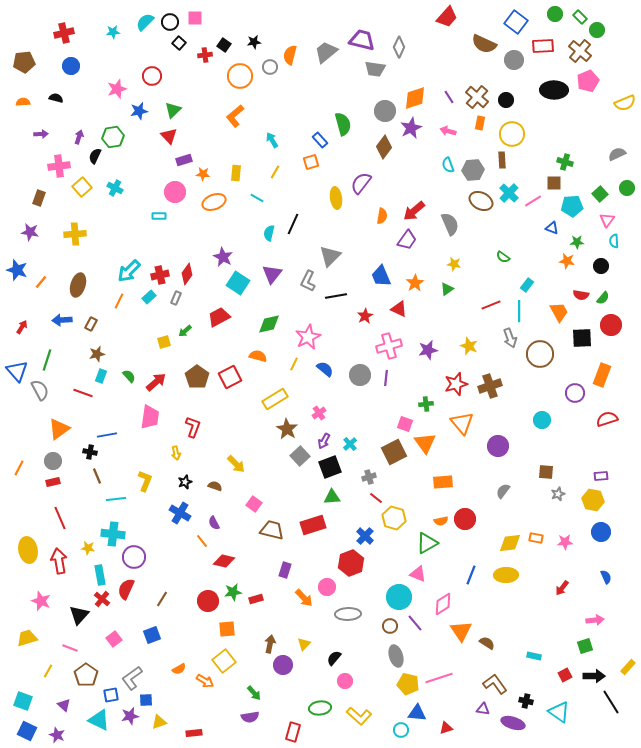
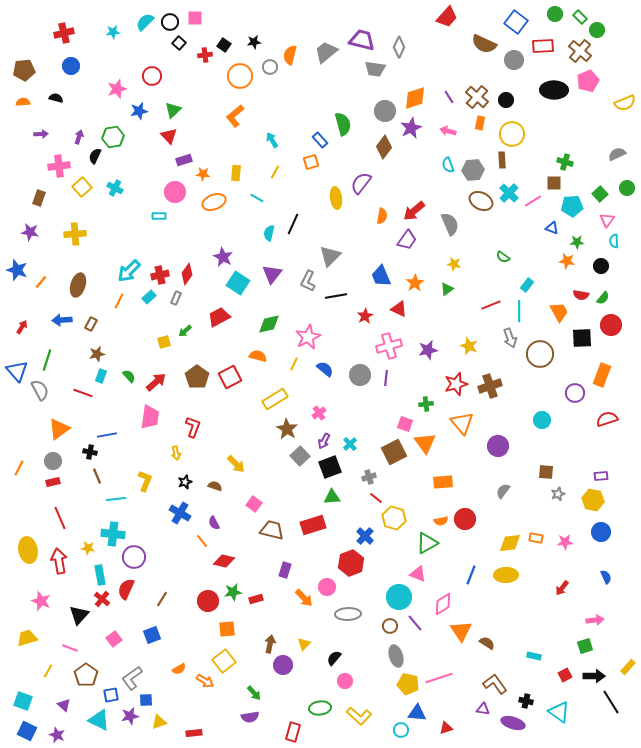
brown pentagon at (24, 62): moved 8 px down
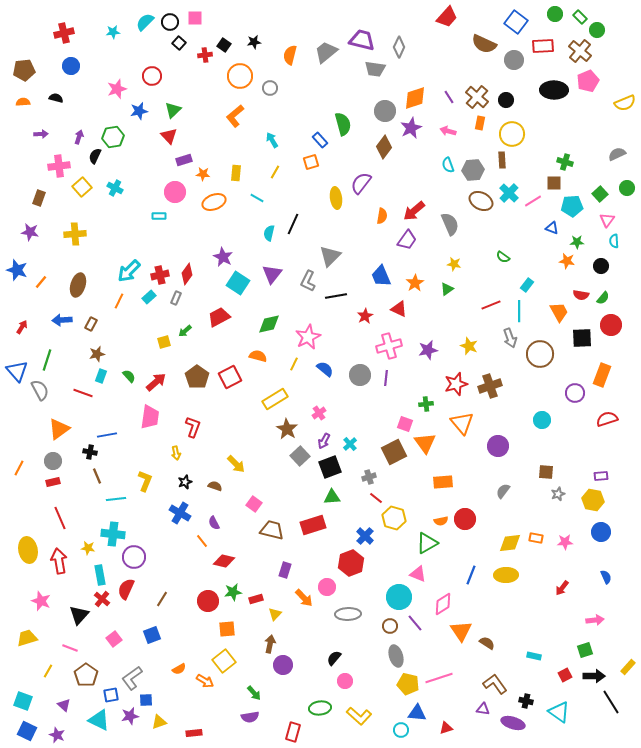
gray circle at (270, 67): moved 21 px down
yellow triangle at (304, 644): moved 29 px left, 30 px up
green square at (585, 646): moved 4 px down
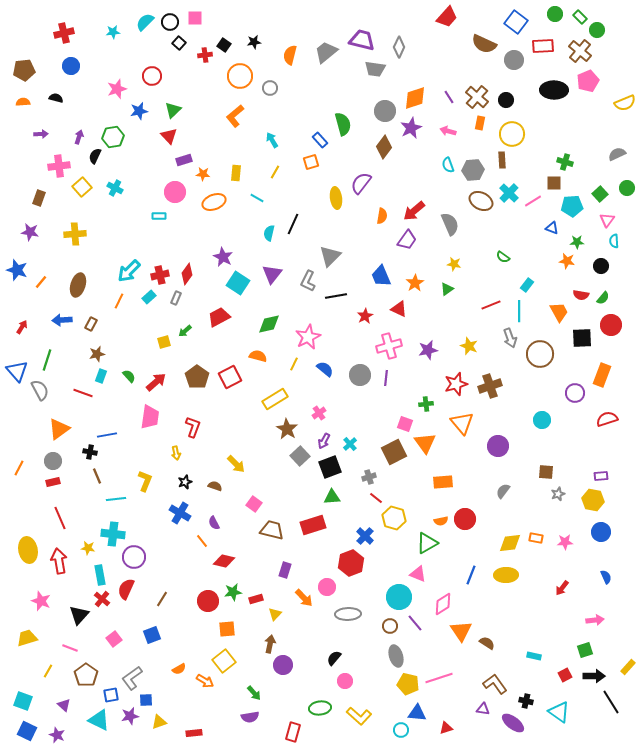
purple ellipse at (513, 723): rotated 20 degrees clockwise
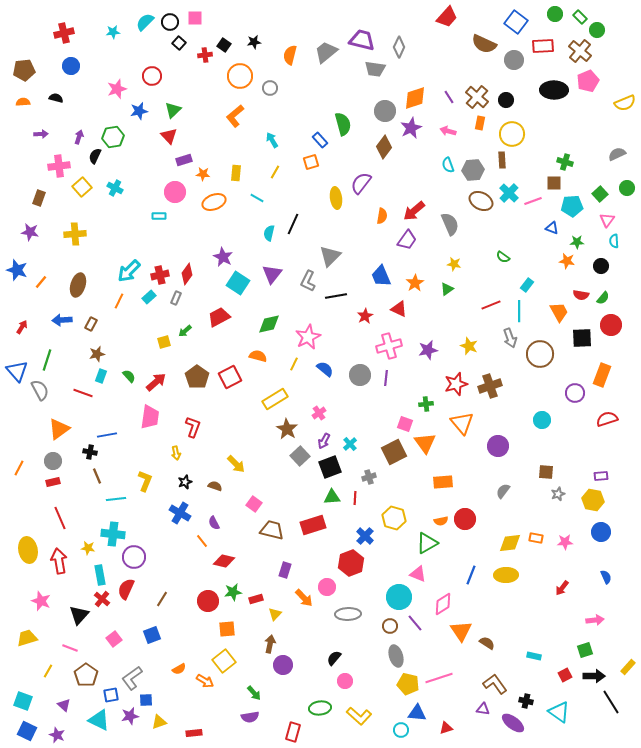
pink line at (533, 201): rotated 12 degrees clockwise
red line at (376, 498): moved 21 px left; rotated 56 degrees clockwise
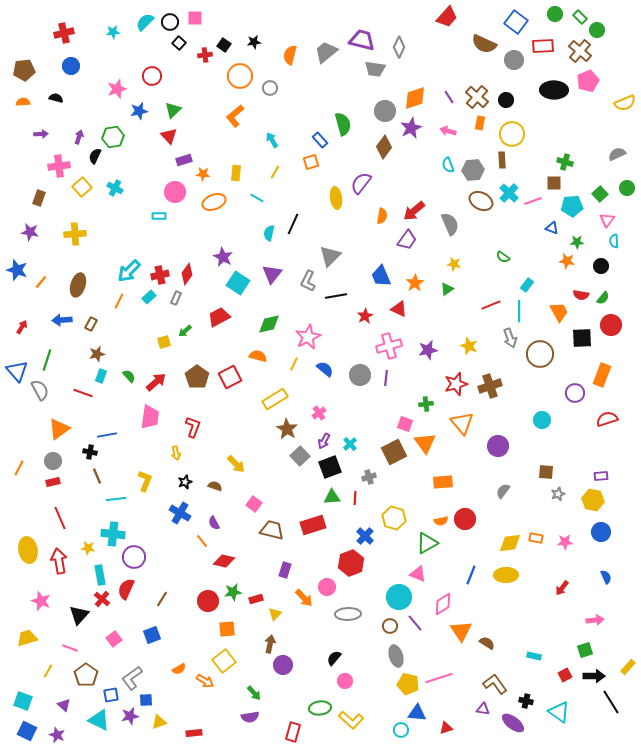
yellow L-shape at (359, 716): moved 8 px left, 4 px down
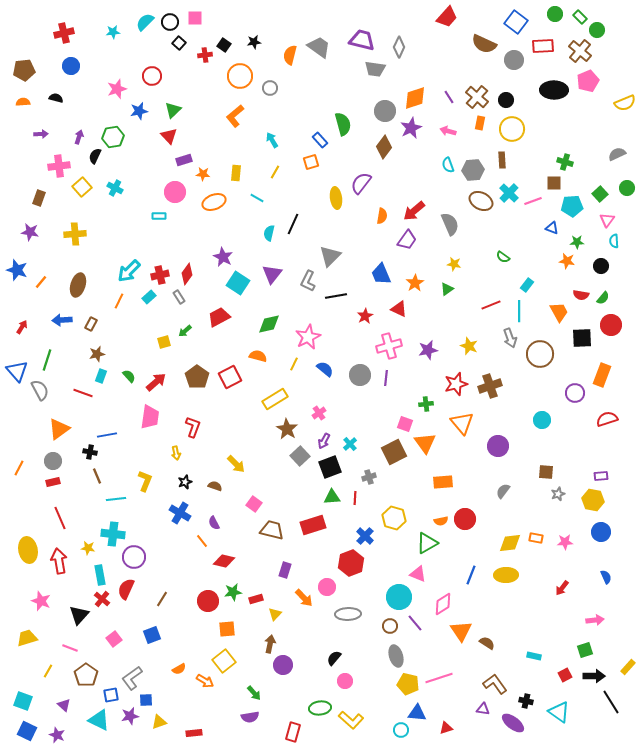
gray trapezoid at (326, 52): moved 7 px left, 5 px up; rotated 75 degrees clockwise
yellow circle at (512, 134): moved 5 px up
blue trapezoid at (381, 276): moved 2 px up
gray rectangle at (176, 298): moved 3 px right, 1 px up; rotated 56 degrees counterclockwise
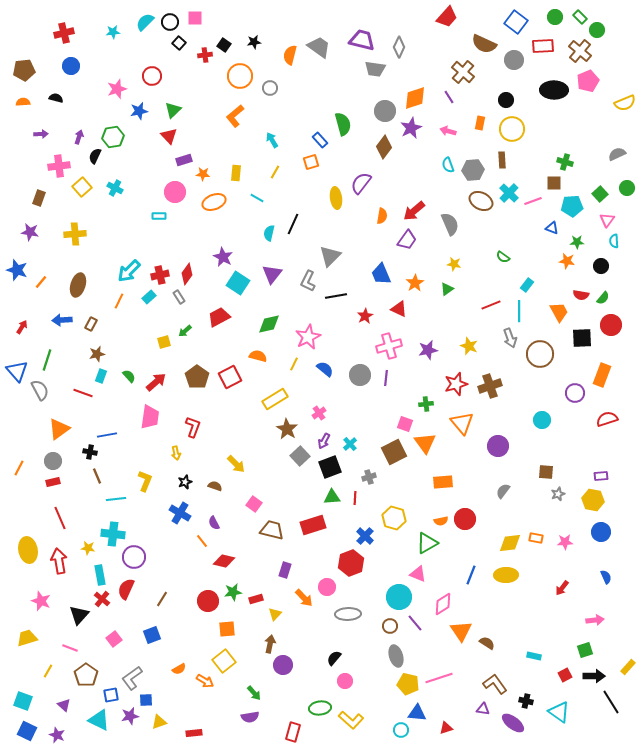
green circle at (555, 14): moved 3 px down
brown cross at (477, 97): moved 14 px left, 25 px up
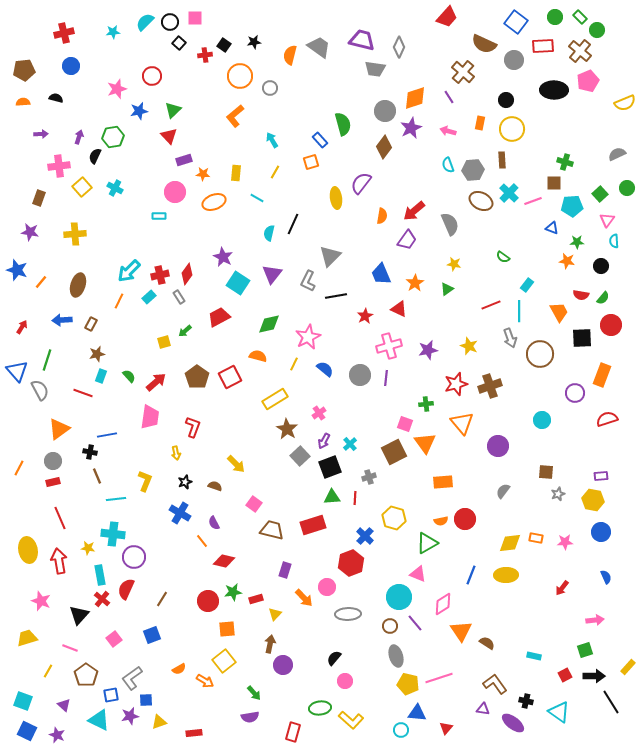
red triangle at (446, 728): rotated 32 degrees counterclockwise
